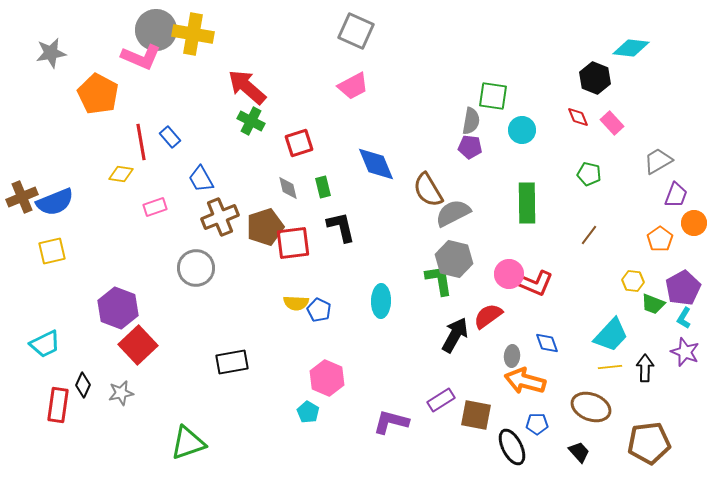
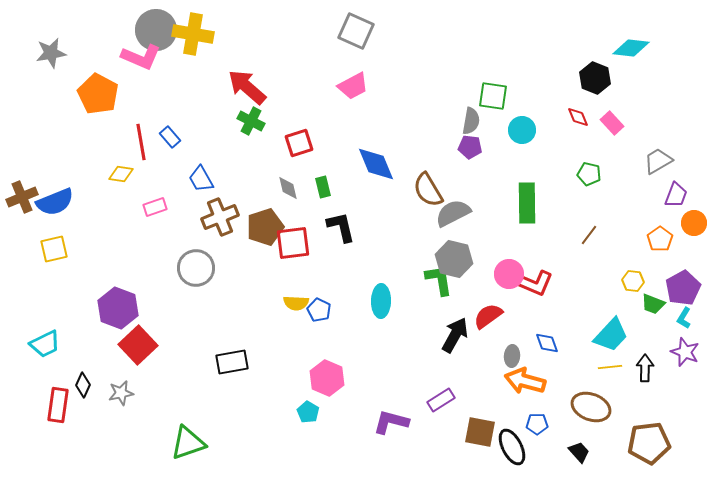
yellow square at (52, 251): moved 2 px right, 2 px up
brown square at (476, 415): moved 4 px right, 17 px down
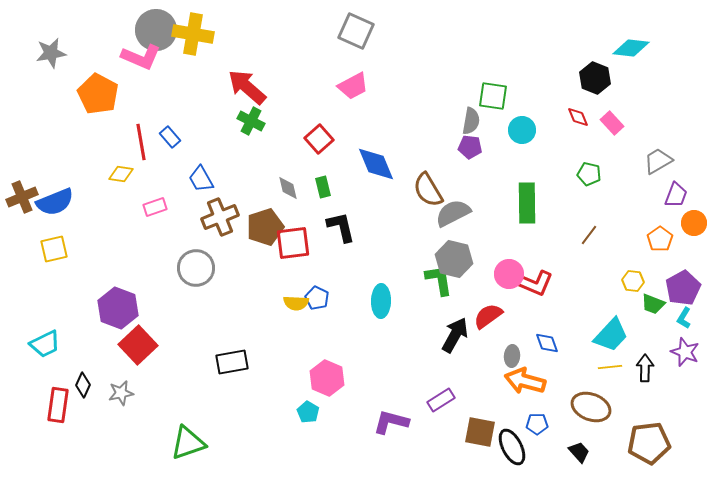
red square at (299, 143): moved 20 px right, 4 px up; rotated 24 degrees counterclockwise
blue pentagon at (319, 310): moved 2 px left, 12 px up
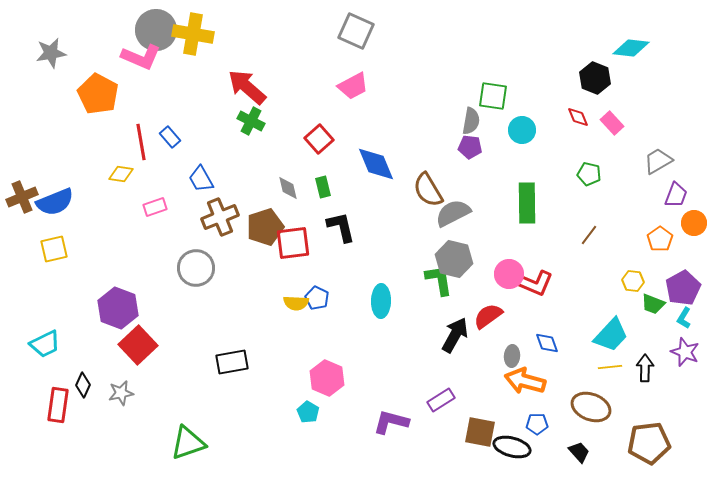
black ellipse at (512, 447): rotated 48 degrees counterclockwise
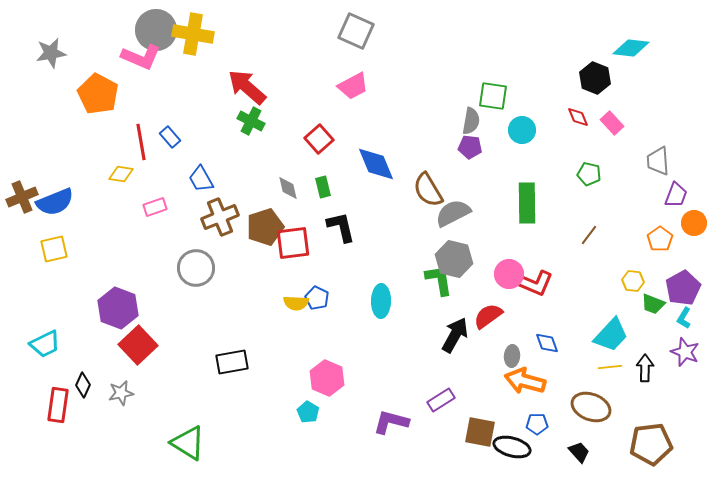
gray trapezoid at (658, 161): rotated 64 degrees counterclockwise
green triangle at (188, 443): rotated 51 degrees clockwise
brown pentagon at (649, 443): moved 2 px right, 1 px down
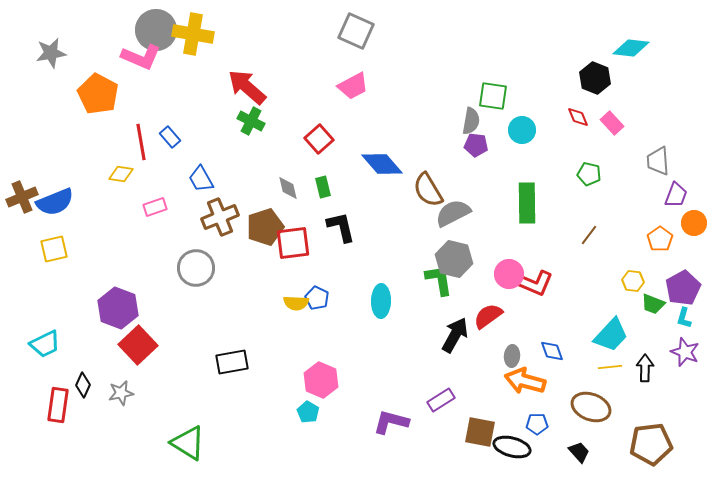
purple pentagon at (470, 147): moved 6 px right, 2 px up
blue diamond at (376, 164): moved 6 px right; rotated 18 degrees counterclockwise
cyan L-shape at (684, 318): rotated 15 degrees counterclockwise
blue diamond at (547, 343): moved 5 px right, 8 px down
pink hexagon at (327, 378): moved 6 px left, 2 px down
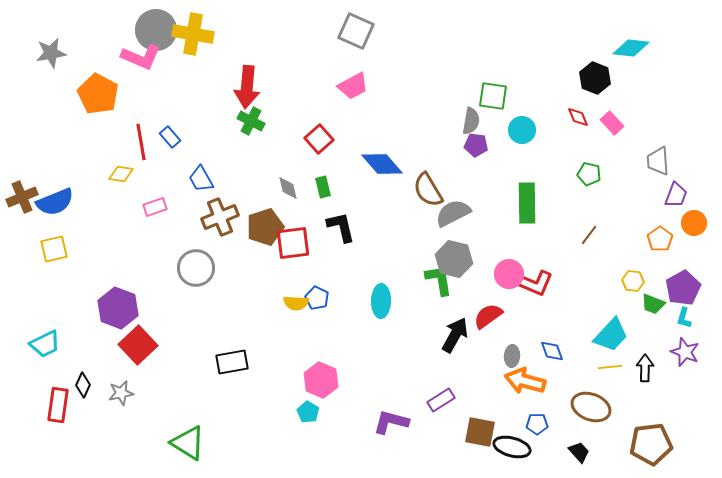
red arrow at (247, 87): rotated 126 degrees counterclockwise
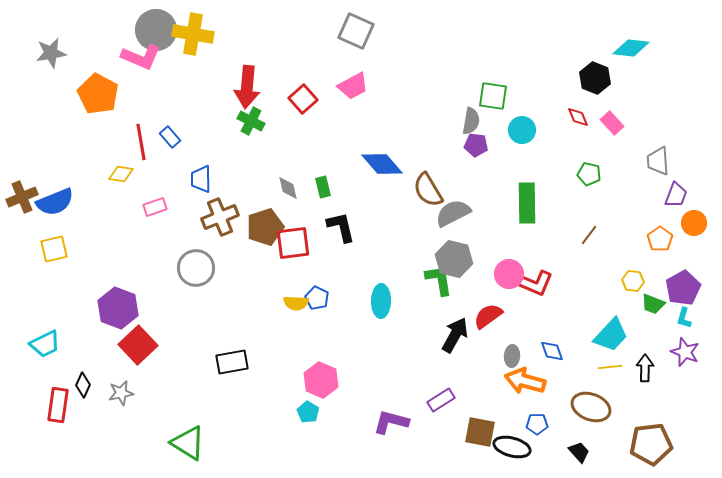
red square at (319, 139): moved 16 px left, 40 px up
blue trapezoid at (201, 179): rotated 28 degrees clockwise
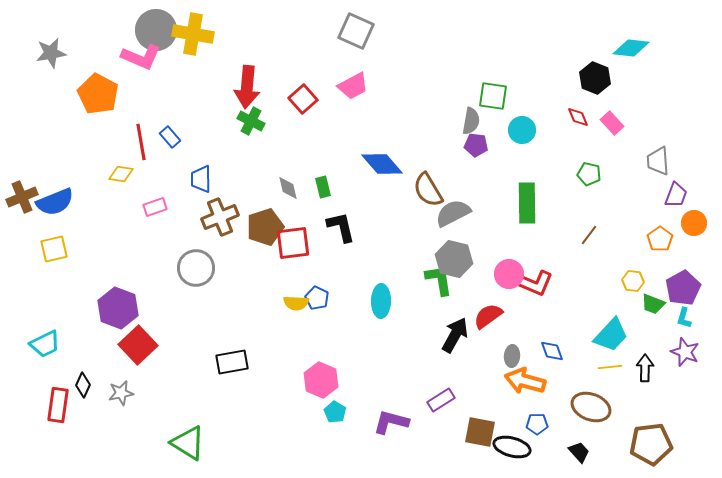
cyan pentagon at (308, 412): moved 27 px right
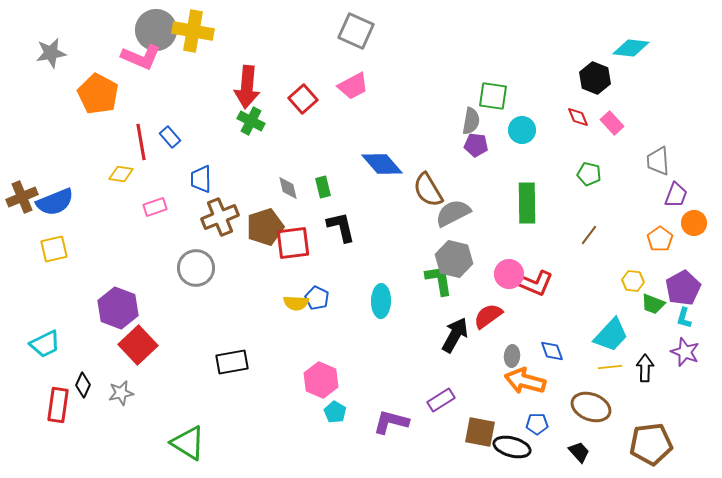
yellow cross at (193, 34): moved 3 px up
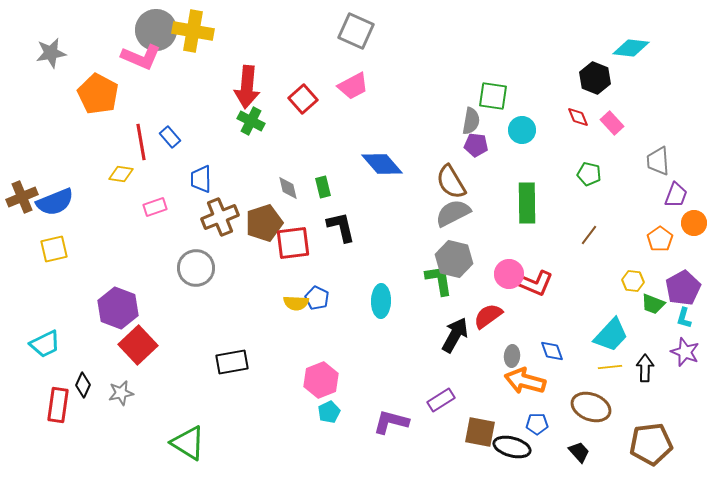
brown semicircle at (428, 190): moved 23 px right, 8 px up
brown pentagon at (265, 227): moved 1 px left, 4 px up
pink hexagon at (321, 380): rotated 16 degrees clockwise
cyan pentagon at (335, 412): moved 6 px left; rotated 15 degrees clockwise
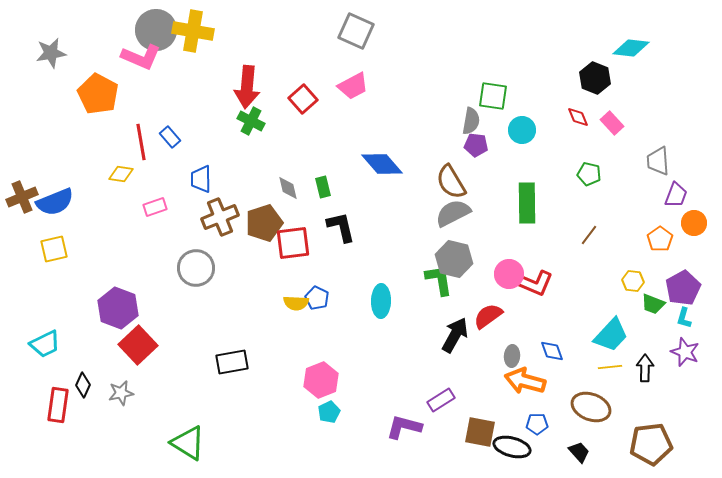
purple L-shape at (391, 422): moved 13 px right, 5 px down
